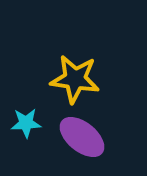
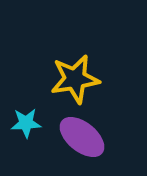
yellow star: rotated 18 degrees counterclockwise
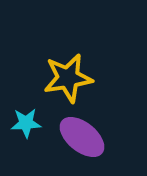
yellow star: moved 7 px left, 1 px up
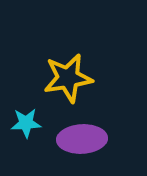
purple ellipse: moved 2 px down; rotated 42 degrees counterclockwise
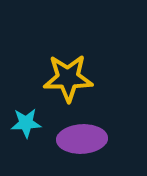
yellow star: rotated 9 degrees clockwise
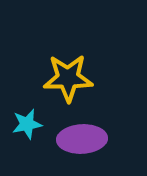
cyan star: moved 1 px right, 1 px down; rotated 8 degrees counterclockwise
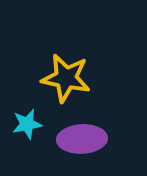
yellow star: moved 2 px left; rotated 12 degrees clockwise
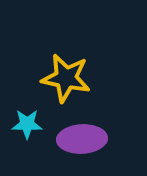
cyan star: rotated 12 degrees clockwise
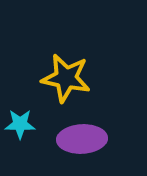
cyan star: moved 7 px left
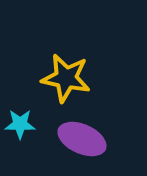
purple ellipse: rotated 27 degrees clockwise
